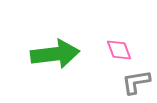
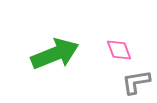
green arrow: rotated 15 degrees counterclockwise
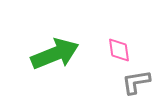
pink diamond: rotated 12 degrees clockwise
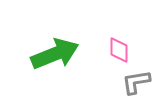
pink diamond: rotated 8 degrees clockwise
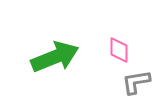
green arrow: moved 3 px down
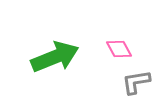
pink diamond: moved 1 px up; rotated 28 degrees counterclockwise
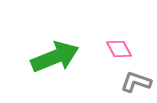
gray L-shape: rotated 28 degrees clockwise
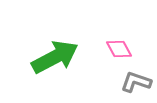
green arrow: rotated 6 degrees counterclockwise
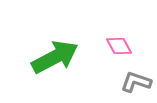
pink diamond: moved 3 px up
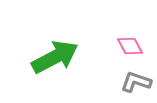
pink diamond: moved 11 px right
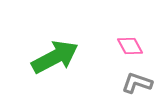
gray L-shape: moved 1 px right, 1 px down
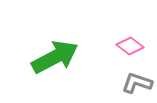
pink diamond: rotated 24 degrees counterclockwise
